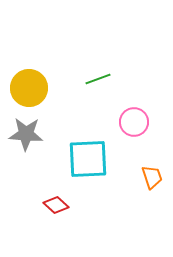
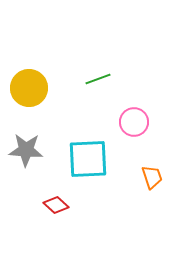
gray star: moved 16 px down
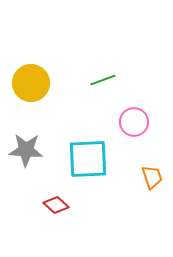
green line: moved 5 px right, 1 px down
yellow circle: moved 2 px right, 5 px up
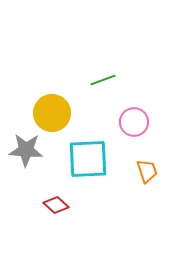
yellow circle: moved 21 px right, 30 px down
orange trapezoid: moved 5 px left, 6 px up
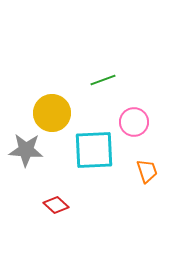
cyan square: moved 6 px right, 9 px up
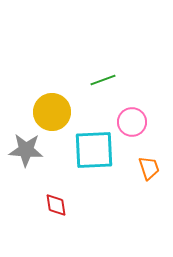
yellow circle: moved 1 px up
pink circle: moved 2 px left
orange trapezoid: moved 2 px right, 3 px up
red diamond: rotated 40 degrees clockwise
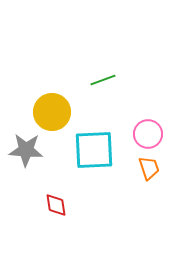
pink circle: moved 16 px right, 12 px down
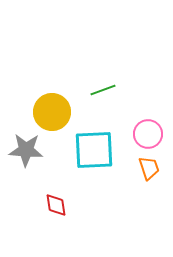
green line: moved 10 px down
